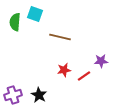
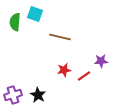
black star: moved 1 px left
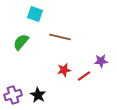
green semicircle: moved 6 px right, 20 px down; rotated 36 degrees clockwise
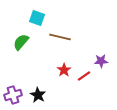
cyan square: moved 2 px right, 4 px down
red star: rotated 24 degrees counterclockwise
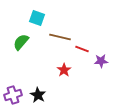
red line: moved 2 px left, 27 px up; rotated 56 degrees clockwise
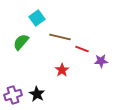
cyan square: rotated 35 degrees clockwise
red star: moved 2 px left
black star: moved 1 px left, 1 px up
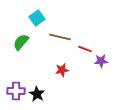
red line: moved 3 px right
red star: rotated 24 degrees clockwise
purple cross: moved 3 px right, 4 px up; rotated 18 degrees clockwise
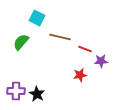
cyan square: rotated 28 degrees counterclockwise
red star: moved 18 px right, 5 px down
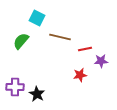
green semicircle: moved 1 px up
red line: rotated 32 degrees counterclockwise
purple cross: moved 1 px left, 4 px up
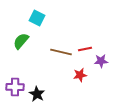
brown line: moved 1 px right, 15 px down
